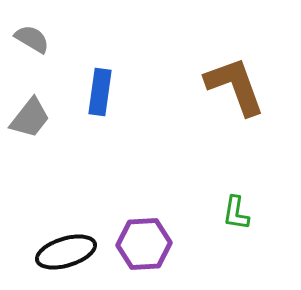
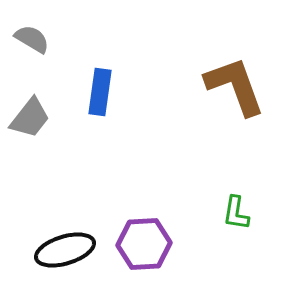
black ellipse: moved 1 px left, 2 px up
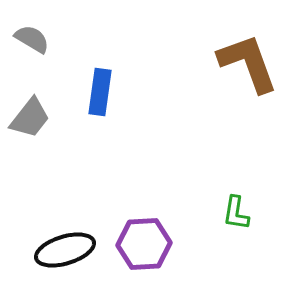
brown L-shape: moved 13 px right, 23 px up
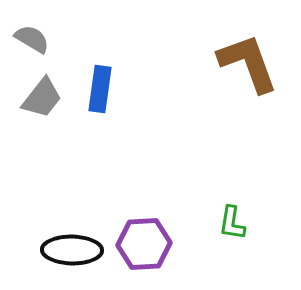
blue rectangle: moved 3 px up
gray trapezoid: moved 12 px right, 20 px up
green L-shape: moved 4 px left, 10 px down
black ellipse: moved 7 px right; rotated 18 degrees clockwise
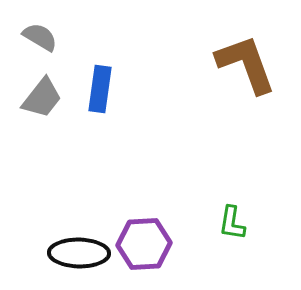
gray semicircle: moved 8 px right, 2 px up
brown L-shape: moved 2 px left, 1 px down
black ellipse: moved 7 px right, 3 px down
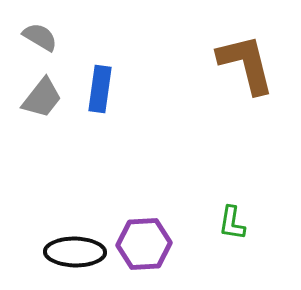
brown L-shape: rotated 6 degrees clockwise
black ellipse: moved 4 px left, 1 px up
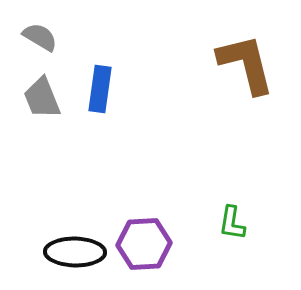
gray trapezoid: rotated 120 degrees clockwise
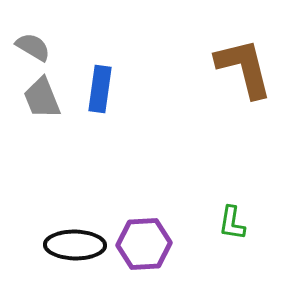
gray semicircle: moved 7 px left, 10 px down
brown L-shape: moved 2 px left, 4 px down
black ellipse: moved 7 px up
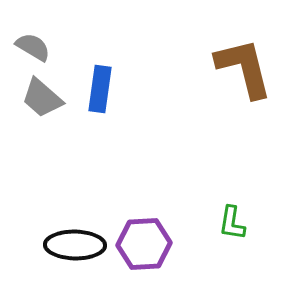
gray trapezoid: rotated 27 degrees counterclockwise
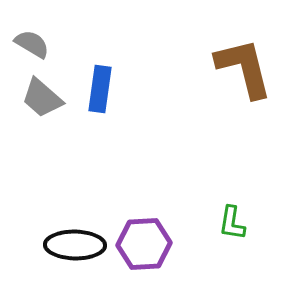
gray semicircle: moved 1 px left, 3 px up
